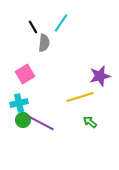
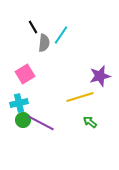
cyan line: moved 12 px down
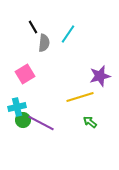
cyan line: moved 7 px right, 1 px up
cyan cross: moved 2 px left, 4 px down
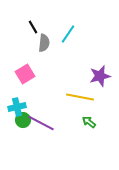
yellow line: rotated 28 degrees clockwise
green arrow: moved 1 px left
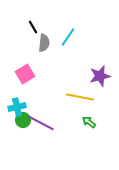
cyan line: moved 3 px down
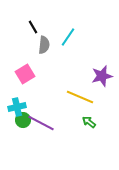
gray semicircle: moved 2 px down
purple star: moved 2 px right
yellow line: rotated 12 degrees clockwise
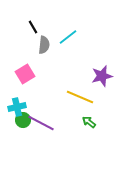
cyan line: rotated 18 degrees clockwise
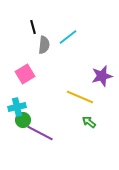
black line: rotated 16 degrees clockwise
purple line: moved 1 px left, 10 px down
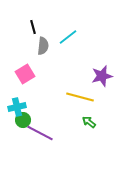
gray semicircle: moved 1 px left, 1 px down
yellow line: rotated 8 degrees counterclockwise
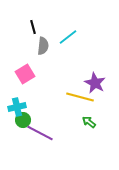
purple star: moved 7 px left, 7 px down; rotated 30 degrees counterclockwise
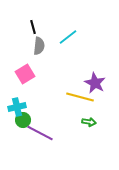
gray semicircle: moved 4 px left
green arrow: rotated 152 degrees clockwise
